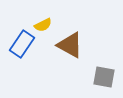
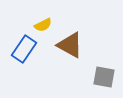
blue rectangle: moved 2 px right, 5 px down
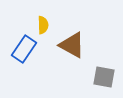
yellow semicircle: rotated 66 degrees counterclockwise
brown triangle: moved 2 px right
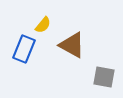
yellow semicircle: rotated 42 degrees clockwise
blue rectangle: rotated 12 degrees counterclockwise
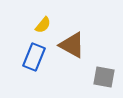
blue rectangle: moved 10 px right, 8 px down
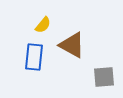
blue rectangle: rotated 16 degrees counterclockwise
gray square: rotated 15 degrees counterclockwise
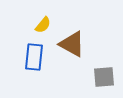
brown triangle: moved 1 px up
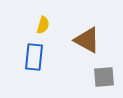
yellow semicircle: rotated 24 degrees counterclockwise
brown triangle: moved 15 px right, 4 px up
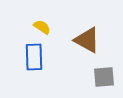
yellow semicircle: moved 1 px left, 2 px down; rotated 72 degrees counterclockwise
blue rectangle: rotated 8 degrees counterclockwise
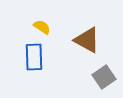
gray square: rotated 30 degrees counterclockwise
